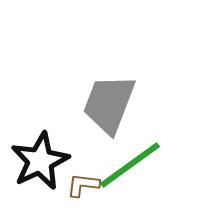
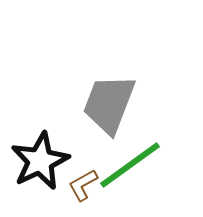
brown L-shape: rotated 36 degrees counterclockwise
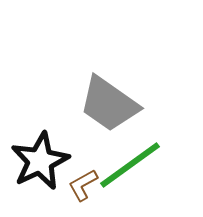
gray trapezoid: rotated 76 degrees counterclockwise
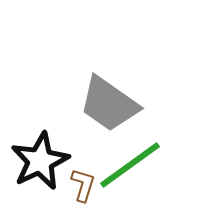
brown L-shape: rotated 136 degrees clockwise
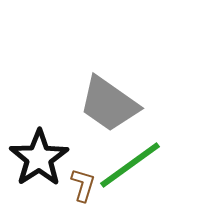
black star: moved 1 px left, 3 px up; rotated 8 degrees counterclockwise
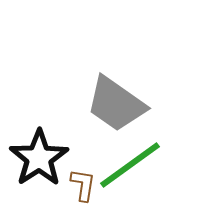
gray trapezoid: moved 7 px right
brown L-shape: rotated 8 degrees counterclockwise
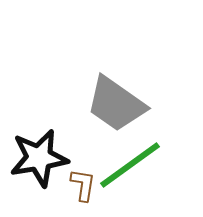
black star: rotated 24 degrees clockwise
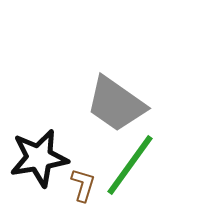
green line: rotated 18 degrees counterclockwise
brown L-shape: rotated 8 degrees clockwise
